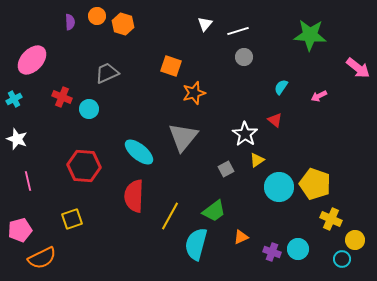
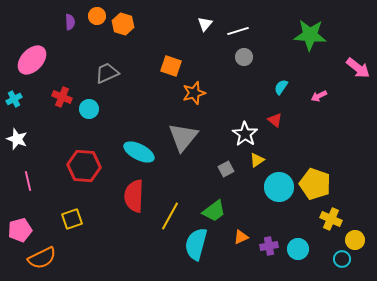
cyan ellipse at (139, 152): rotated 12 degrees counterclockwise
purple cross at (272, 252): moved 3 px left, 6 px up; rotated 30 degrees counterclockwise
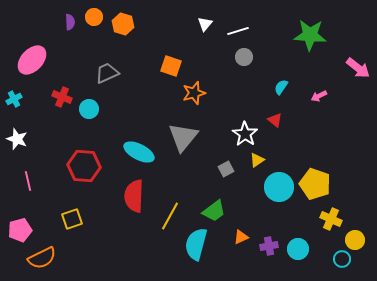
orange circle at (97, 16): moved 3 px left, 1 px down
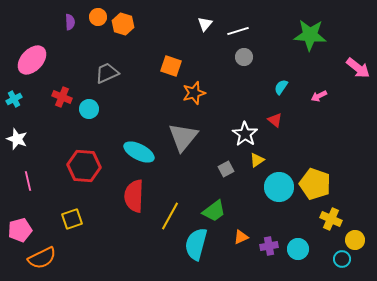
orange circle at (94, 17): moved 4 px right
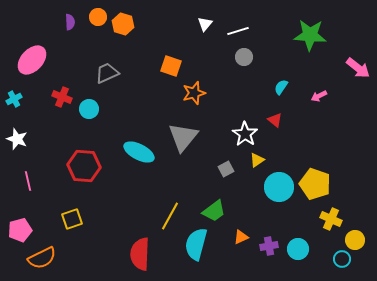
red semicircle at (134, 196): moved 6 px right, 58 px down
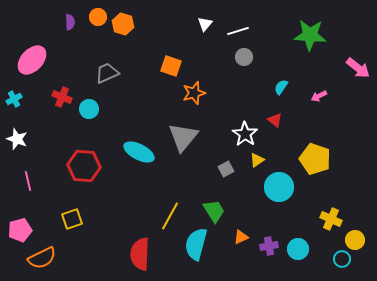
yellow pentagon at (315, 184): moved 25 px up
green trapezoid at (214, 211): rotated 85 degrees counterclockwise
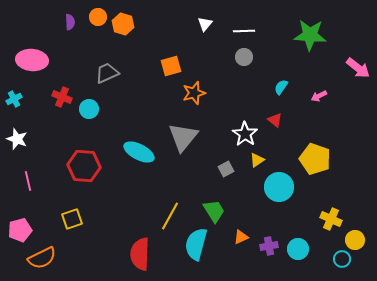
white line at (238, 31): moved 6 px right; rotated 15 degrees clockwise
pink ellipse at (32, 60): rotated 52 degrees clockwise
orange square at (171, 66): rotated 35 degrees counterclockwise
